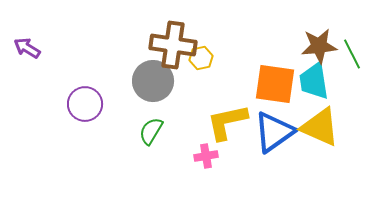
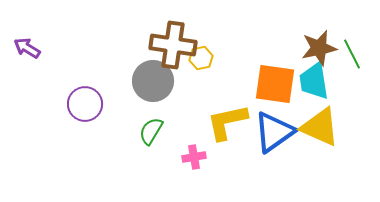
brown star: moved 2 px down; rotated 6 degrees counterclockwise
pink cross: moved 12 px left, 1 px down
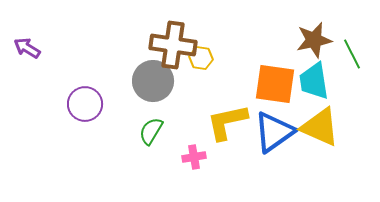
brown star: moved 5 px left, 8 px up
yellow hexagon: rotated 20 degrees clockwise
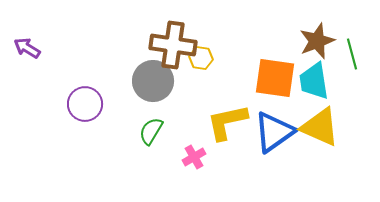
brown star: moved 3 px right, 1 px down; rotated 9 degrees counterclockwise
green line: rotated 12 degrees clockwise
orange square: moved 6 px up
pink cross: rotated 20 degrees counterclockwise
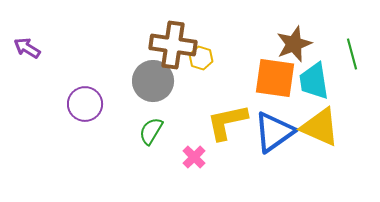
brown star: moved 23 px left, 3 px down
yellow hexagon: rotated 10 degrees clockwise
pink cross: rotated 15 degrees counterclockwise
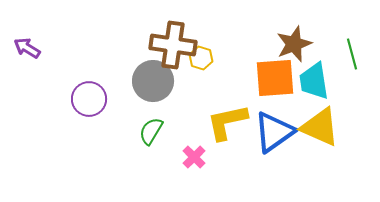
orange square: rotated 12 degrees counterclockwise
purple circle: moved 4 px right, 5 px up
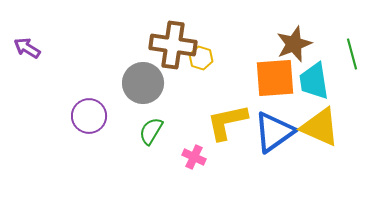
gray circle: moved 10 px left, 2 px down
purple circle: moved 17 px down
pink cross: rotated 20 degrees counterclockwise
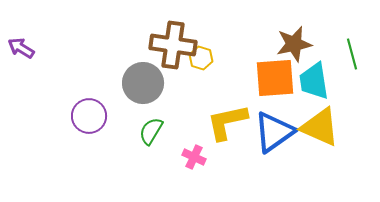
brown star: rotated 9 degrees clockwise
purple arrow: moved 6 px left
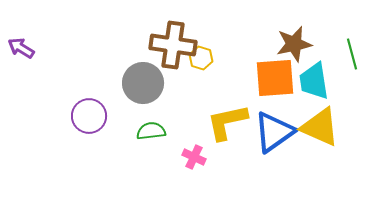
green semicircle: rotated 52 degrees clockwise
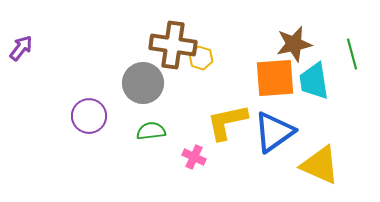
purple arrow: rotated 96 degrees clockwise
yellow triangle: moved 38 px down
